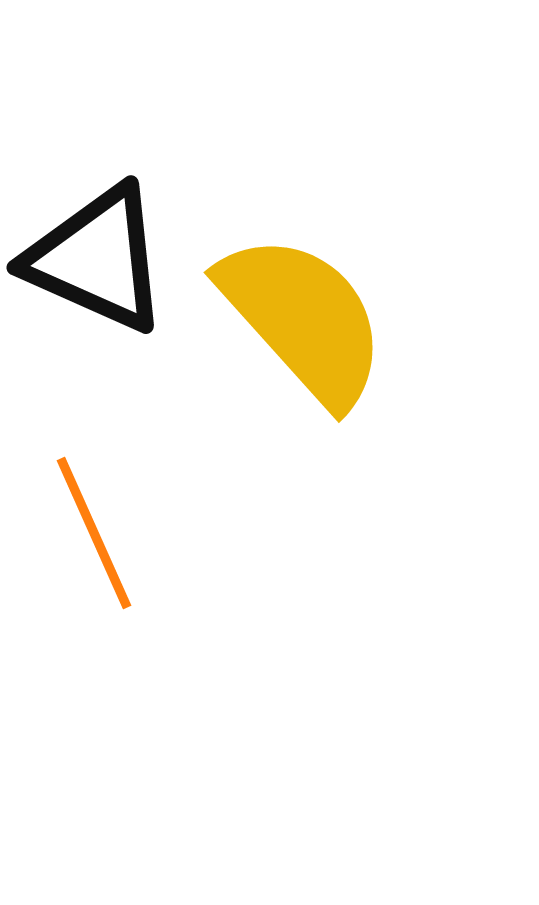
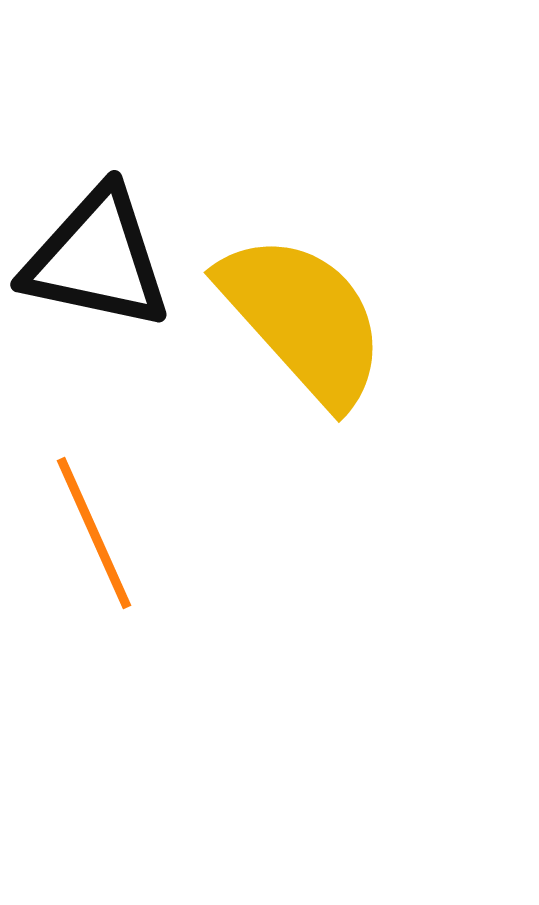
black triangle: rotated 12 degrees counterclockwise
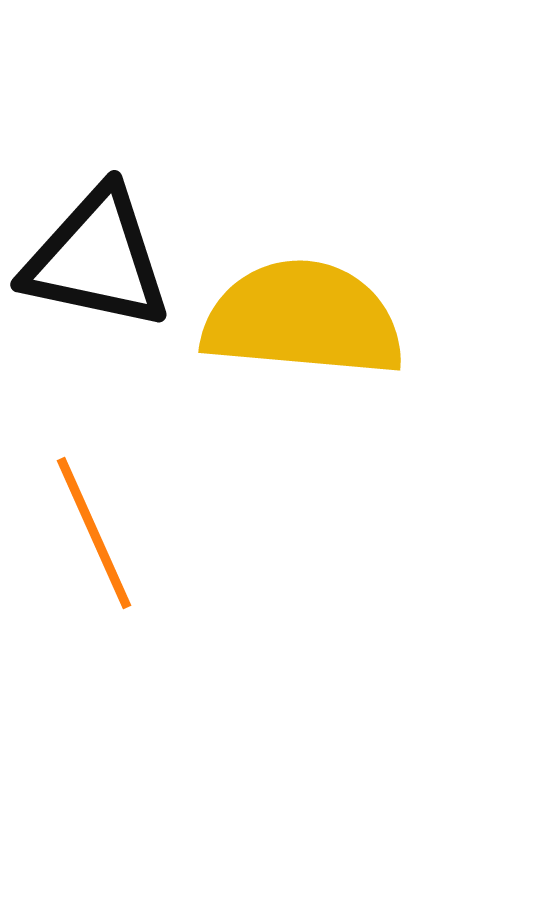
yellow semicircle: rotated 43 degrees counterclockwise
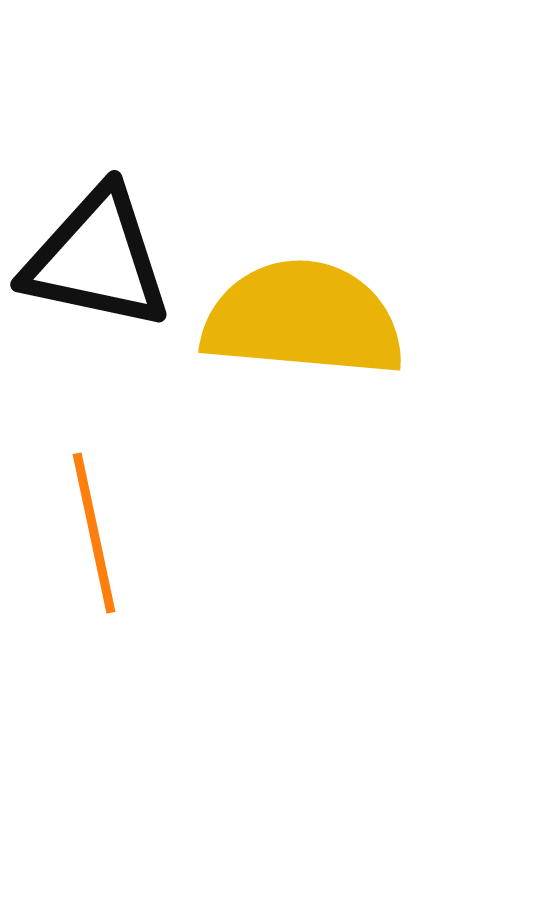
orange line: rotated 12 degrees clockwise
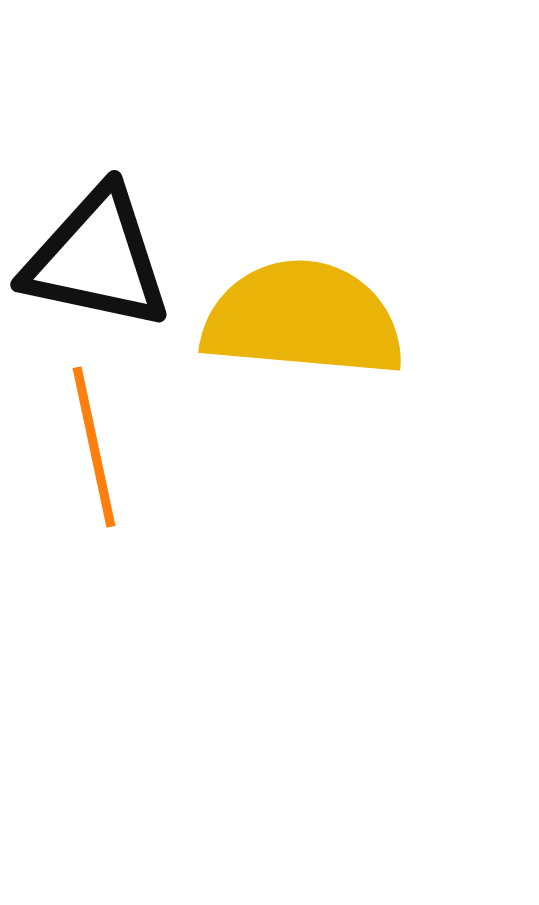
orange line: moved 86 px up
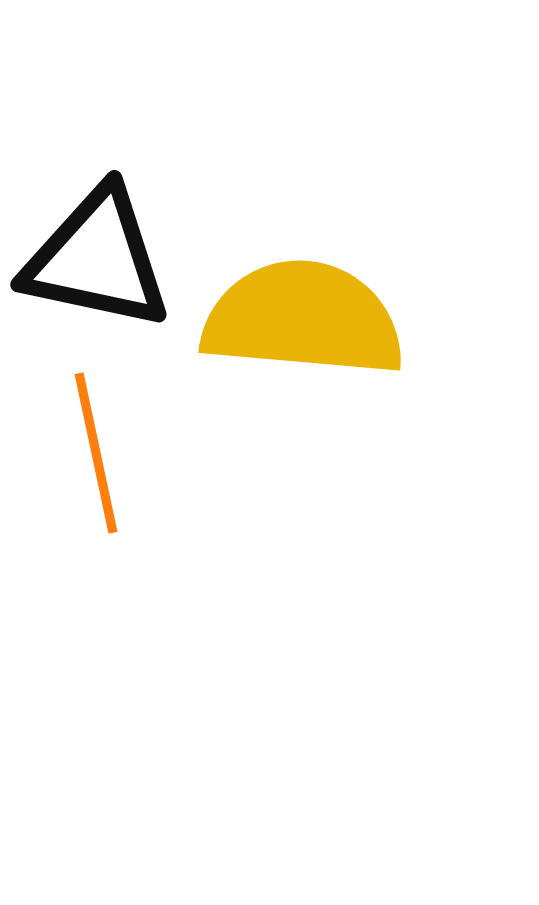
orange line: moved 2 px right, 6 px down
